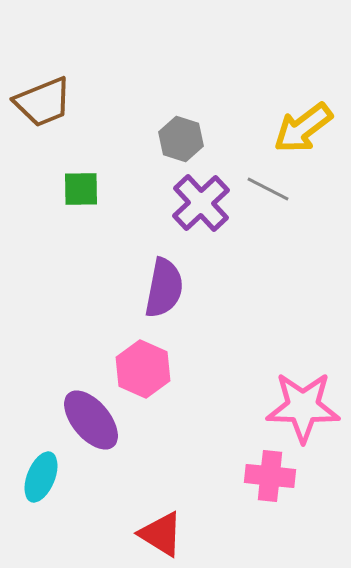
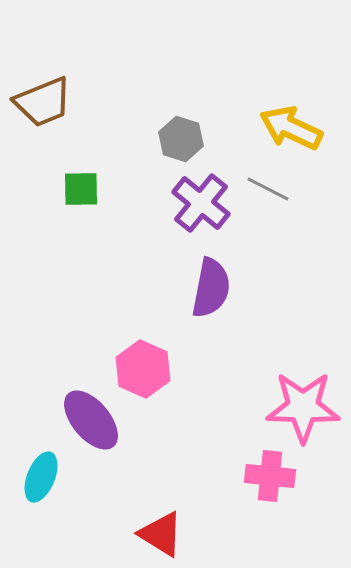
yellow arrow: moved 12 px left; rotated 62 degrees clockwise
purple cross: rotated 8 degrees counterclockwise
purple semicircle: moved 47 px right
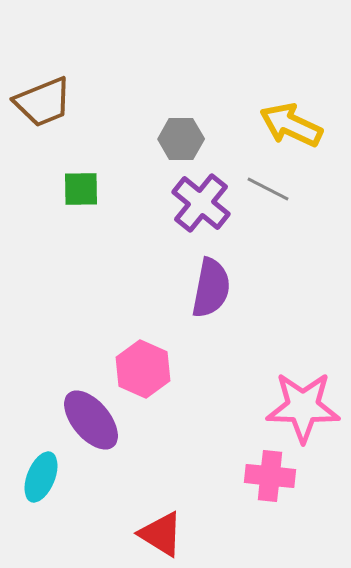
yellow arrow: moved 3 px up
gray hexagon: rotated 18 degrees counterclockwise
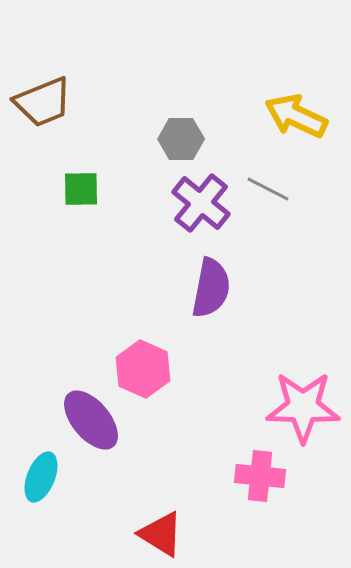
yellow arrow: moved 5 px right, 9 px up
pink cross: moved 10 px left
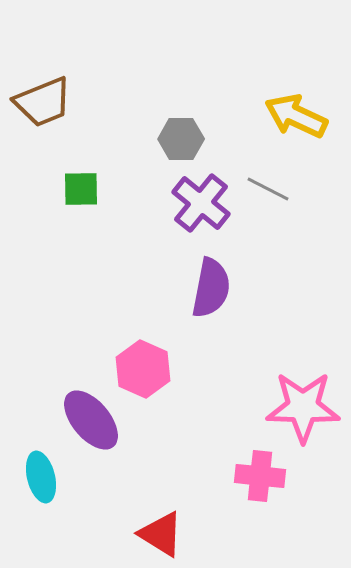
cyan ellipse: rotated 36 degrees counterclockwise
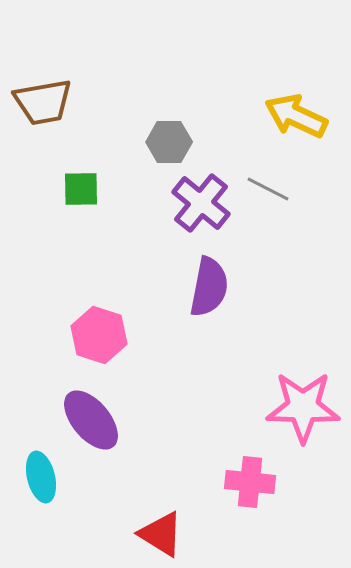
brown trapezoid: rotated 12 degrees clockwise
gray hexagon: moved 12 px left, 3 px down
purple semicircle: moved 2 px left, 1 px up
pink hexagon: moved 44 px left, 34 px up; rotated 6 degrees counterclockwise
pink cross: moved 10 px left, 6 px down
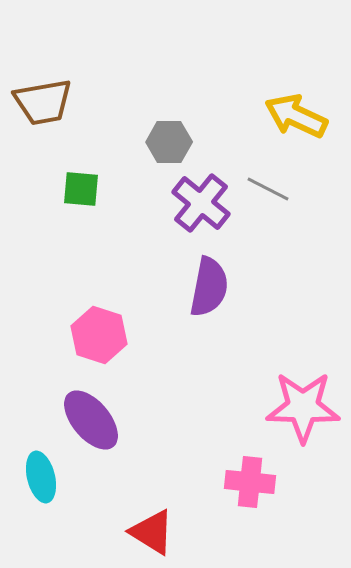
green square: rotated 6 degrees clockwise
red triangle: moved 9 px left, 2 px up
